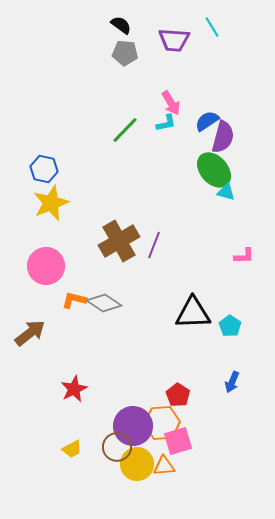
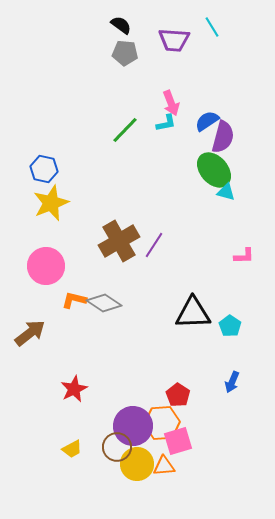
pink arrow: rotated 10 degrees clockwise
purple line: rotated 12 degrees clockwise
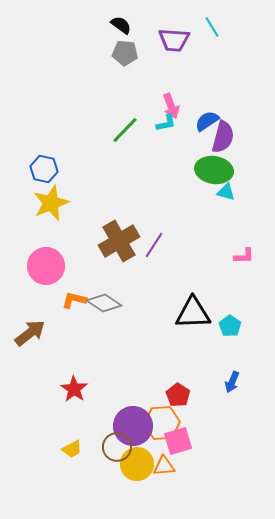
pink arrow: moved 3 px down
green ellipse: rotated 39 degrees counterclockwise
red star: rotated 12 degrees counterclockwise
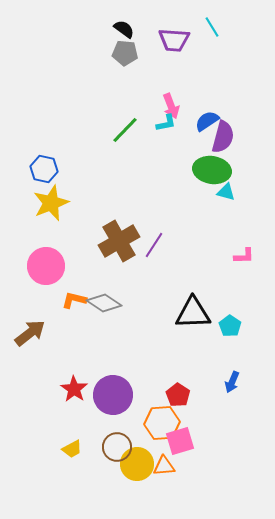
black semicircle: moved 3 px right, 4 px down
green ellipse: moved 2 px left
purple circle: moved 20 px left, 31 px up
pink square: moved 2 px right
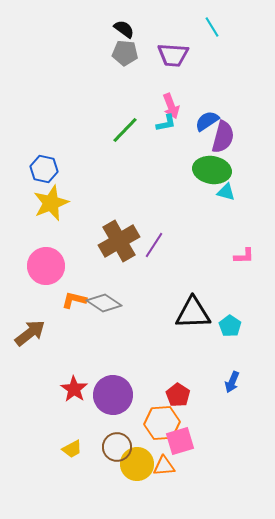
purple trapezoid: moved 1 px left, 15 px down
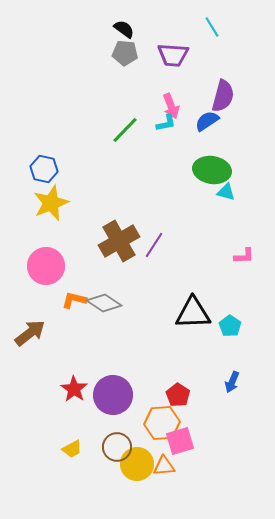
purple semicircle: moved 41 px up
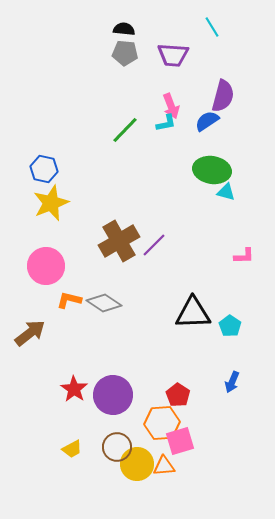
black semicircle: rotated 30 degrees counterclockwise
purple line: rotated 12 degrees clockwise
orange L-shape: moved 5 px left
